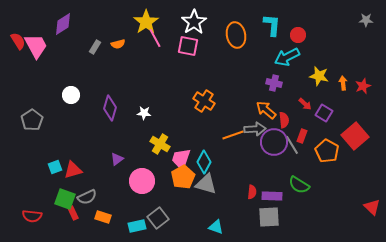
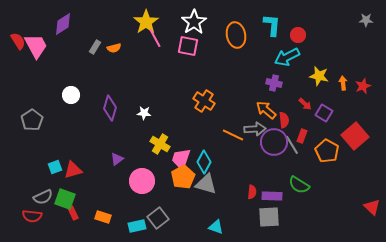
orange semicircle at (118, 44): moved 4 px left, 4 px down
orange line at (233, 135): rotated 45 degrees clockwise
gray semicircle at (87, 197): moved 44 px left
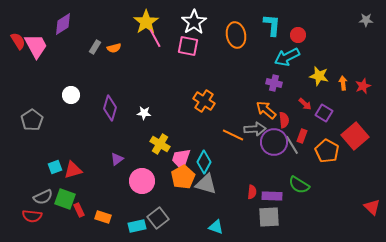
red rectangle at (73, 213): moved 6 px right, 3 px up
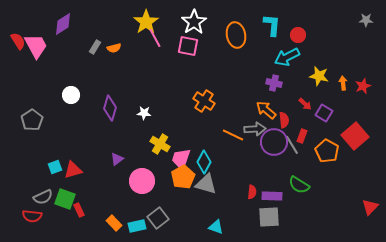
red triangle at (372, 207): moved 2 px left; rotated 30 degrees clockwise
orange rectangle at (103, 217): moved 11 px right, 6 px down; rotated 28 degrees clockwise
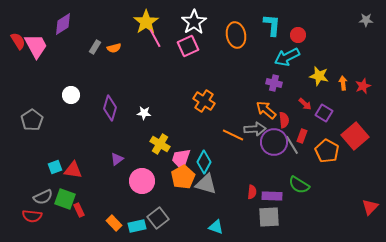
pink square at (188, 46): rotated 35 degrees counterclockwise
red triangle at (73, 170): rotated 24 degrees clockwise
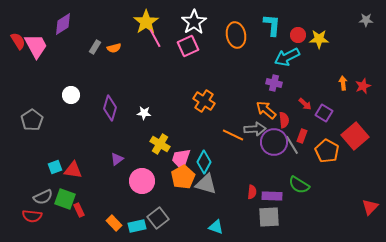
yellow star at (319, 76): moved 37 px up; rotated 12 degrees counterclockwise
